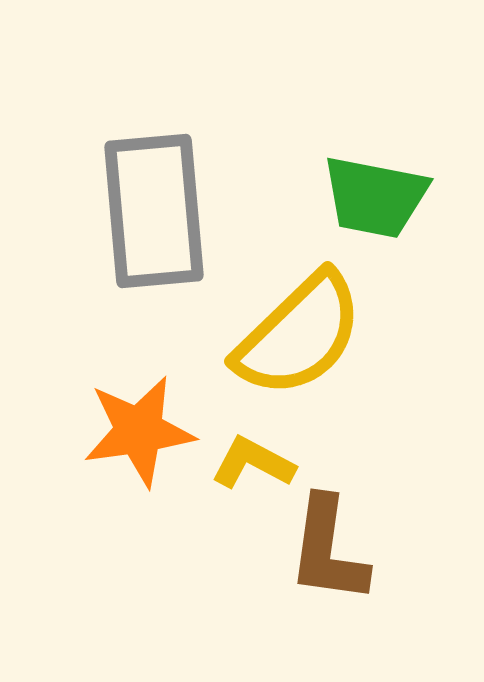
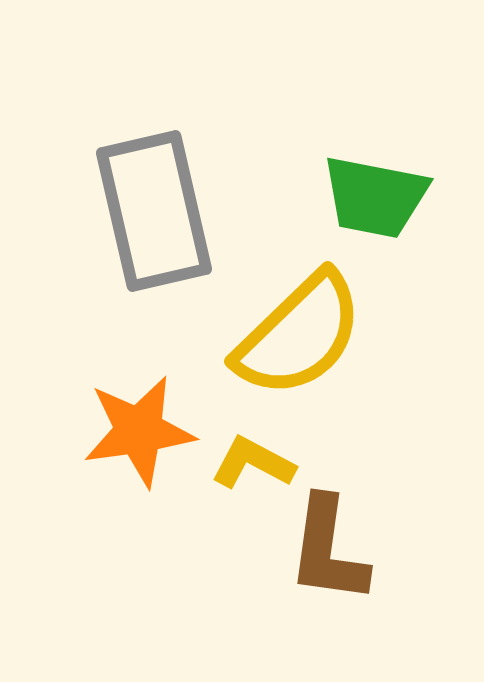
gray rectangle: rotated 8 degrees counterclockwise
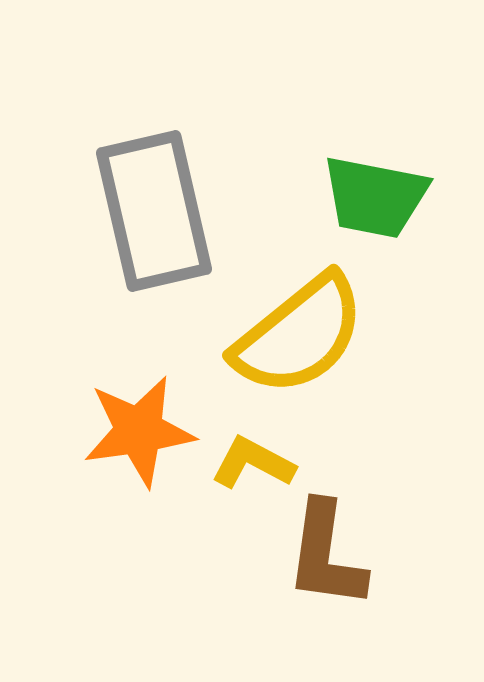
yellow semicircle: rotated 5 degrees clockwise
brown L-shape: moved 2 px left, 5 px down
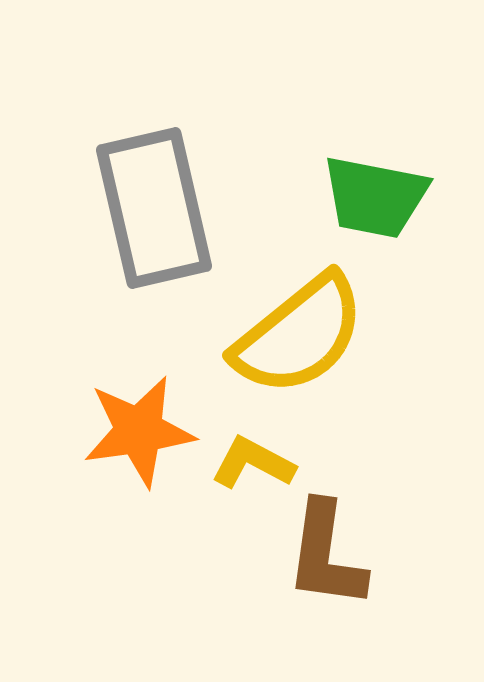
gray rectangle: moved 3 px up
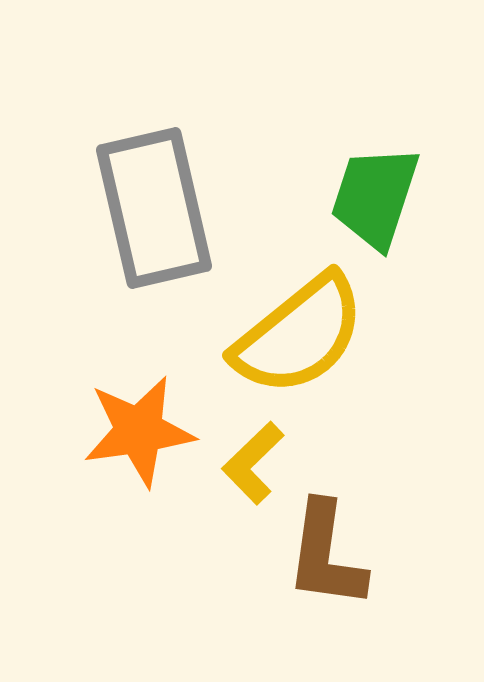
green trapezoid: rotated 97 degrees clockwise
yellow L-shape: rotated 72 degrees counterclockwise
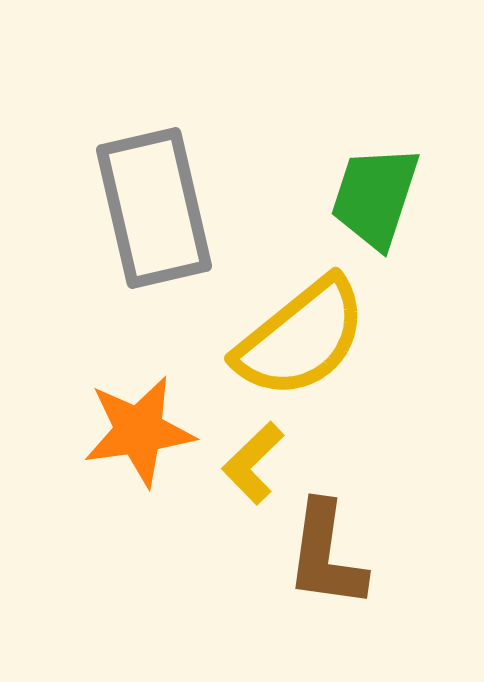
yellow semicircle: moved 2 px right, 3 px down
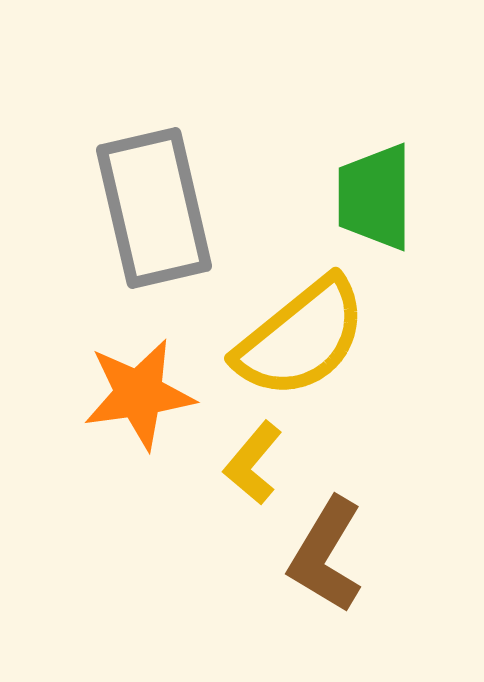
green trapezoid: rotated 18 degrees counterclockwise
orange star: moved 37 px up
yellow L-shape: rotated 6 degrees counterclockwise
brown L-shape: rotated 23 degrees clockwise
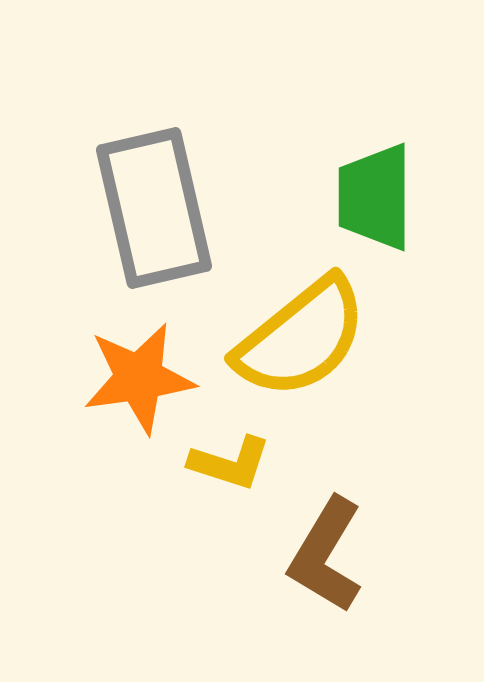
orange star: moved 16 px up
yellow L-shape: moved 23 px left; rotated 112 degrees counterclockwise
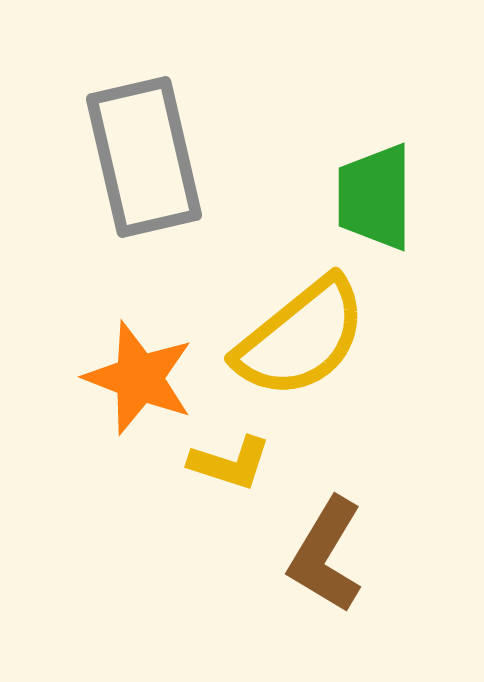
gray rectangle: moved 10 px left, 51 px up
orange star: rotated 29 degrees clockwise
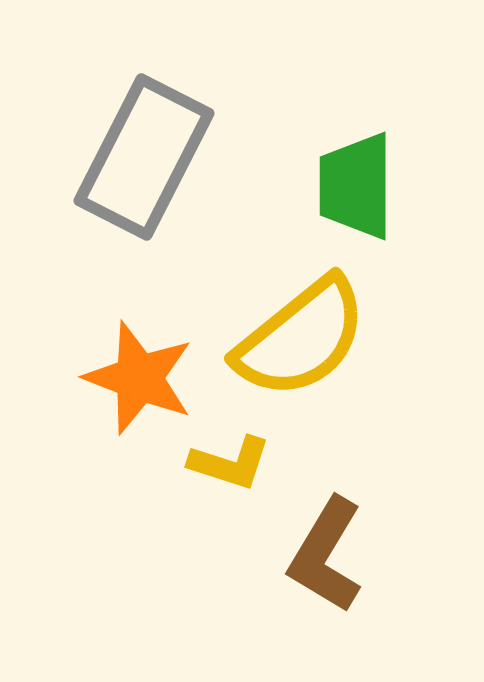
gray rectangle: rotated 40 degrees clockwise
green trapezoid: moved 19 px left, 11 px up
